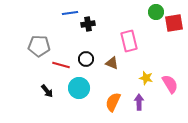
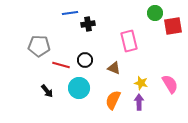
green circle: moved 1 px left, 1 px down
red square: moved 1 px left, 3 px down
black circle: moved 1 px left, 1 px down
brown triangle: moved 2 px right, 5 px down
yellow star: moved 5 px left, 5 px down
orange semicircle: moved 2 px up
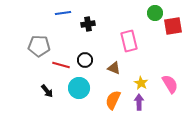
blue line: moved 7 px left
yellow star: rotated 16 degrees clockwise
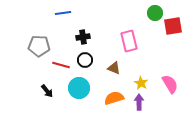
black cross: moved 5 px left, 13 px down
orange semicircle: moved 1 px right, 2 px up; rotated 48 degrees clockwise
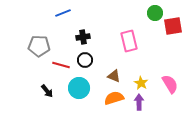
blue line: rotated 14 degrees counterclockwise
brown triangle: moved 8 px down
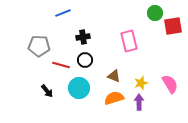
yellow star: rotated 24 degrees clockwise
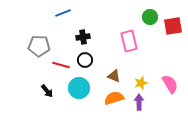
green circle: moved 5 px left, 4 px down
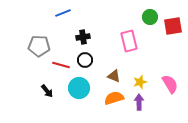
yellow star: moved 1 px left, 1 px up
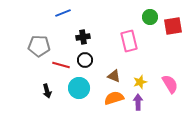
black arrow: rotated 24 degrees clockwise
purple arrow: moved 1 px left
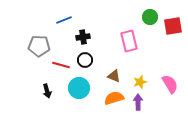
blue line: moved 1 px right, 7 px down
